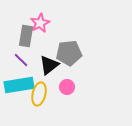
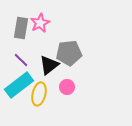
gray rectangle: moved 5 px left, 8 px up
cyan rectangle: rotated 28 degrees counterclockwise
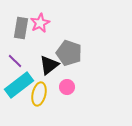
gray pentagon: rotated 25 degrees clockwise
purple line: moved 6 px left, 1 px down
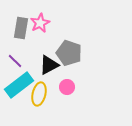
black triangle: rotated 10 degrees clockwise
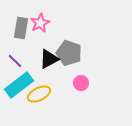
black triangle: moved 6 px up
pink circle: moved 14 px right, 4 px up
yellow ellipse: rotated 50 degrees clockwise
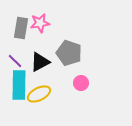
pink star: rotated 18 degrees clockwise
black triangle: moved 9 px left, 3 px down
cyan rectangle: rotated 52 degrees counterclockwise
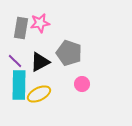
pink circle: moved 1 px right, 1 px down
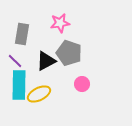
pink star: moved 20 px right
gray rectangle: moved 1 px right, 6 px down
black triangle: moved 6 px right, 1 px up
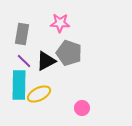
pink star: rotated 12 degrees clockwise
purple line: moved 9 px right
pink circle: moved 24 px down
